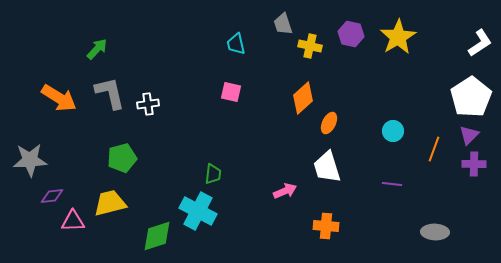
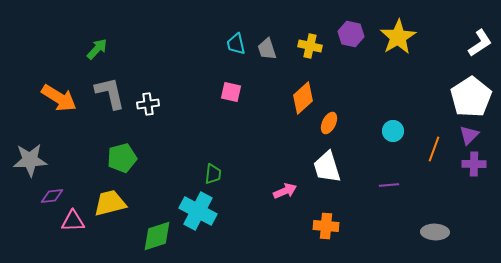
gray trapezoid: moved 16 px left, 25 px down
purple line: moved 3 px left, 1 px down; rotated 12 degrees counterclockwise
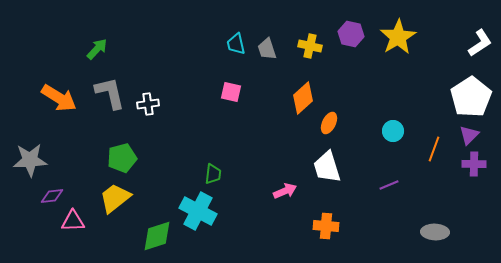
purple line: rotated 18 degrees counterclockwise
yellow trapezoid: moved 5 px right, 5 px up; rotated 24 degrees counterclockwise
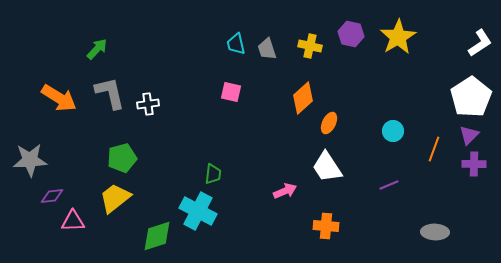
white trapezoid: rotated 16 degrees counterclockwise
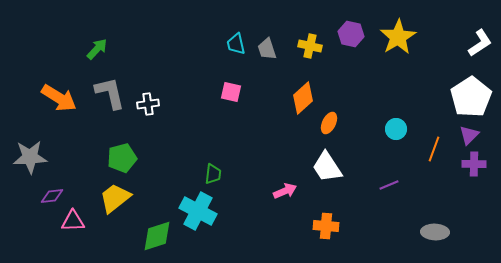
cyan circle: moved 3 px right, 2 px up
gray star: moved 3 px up
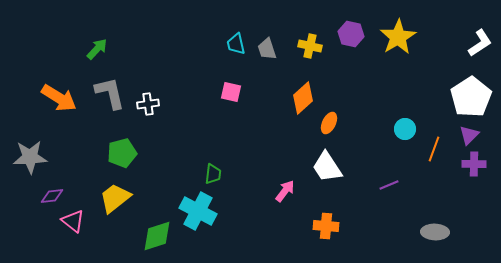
cyan circle: moved 9 px right
green pentagon: moved 5 px up
pink arrow: rotated 30 degrees counterclockwise
pink triangle: rotated 40 degrees clockwise
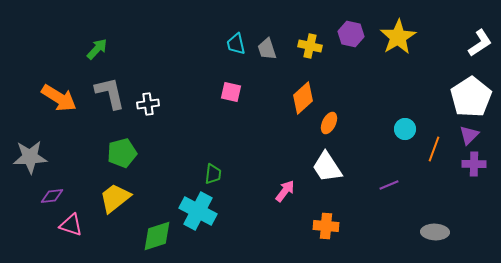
pink triangle: moved 2 px left, 4 px down; rotated 20 degrees counterclockwise
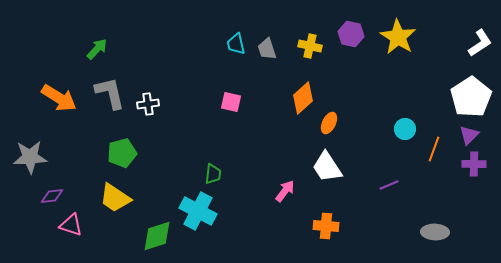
yellow star: rotated 9 degrees counterclockwise
pink square: moved 10 px down
yellow trapezoid: rotated 108 degrees counterclockwise
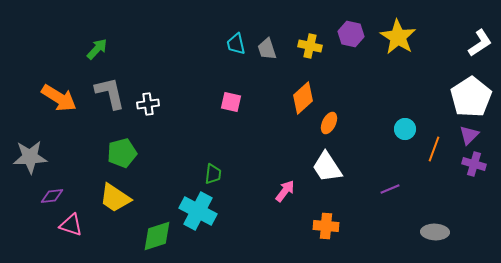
purple cross: rotated 15 degrees clockwise
purple line: moved 1 px right, 4 px down
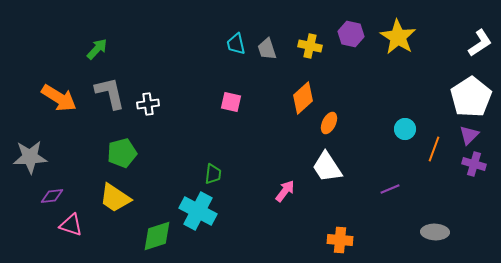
orange cross: moved 14 px right, 14 px down
